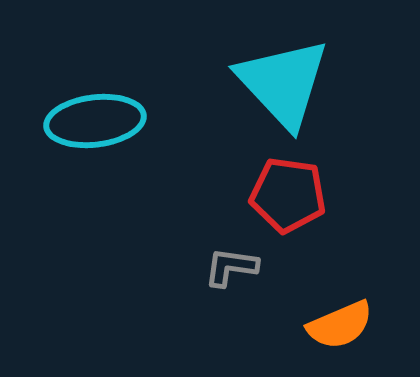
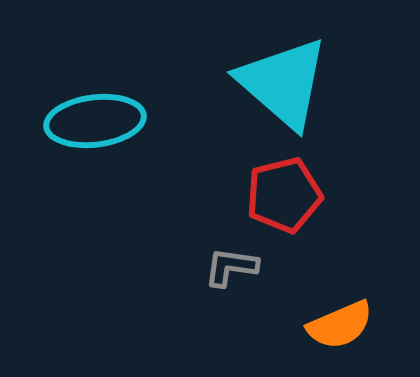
cyan triangle: rotated 6 degrees counterclockwise
red pentagon: moved 4 px left; rotated 22 degrees counterclockwise
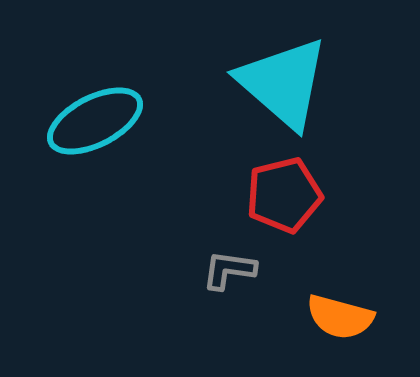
cyan ellipse: rotated 20 degrees counterclockwise
gray L-shape: moved 2 px left, 3 px down
orange semicircle: moved 8 px up; rotated 38 degrees clockwise
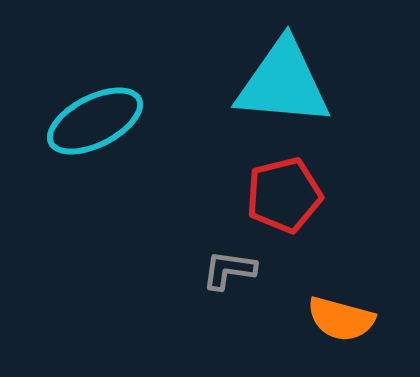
cyan triangle: rotated 36 degrees counterclockwise
orange semicircle: moved 1 px right, 2 px down
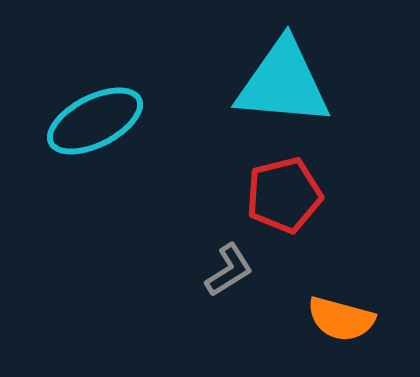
gray L-shape: rotated 140 degrees clockwise
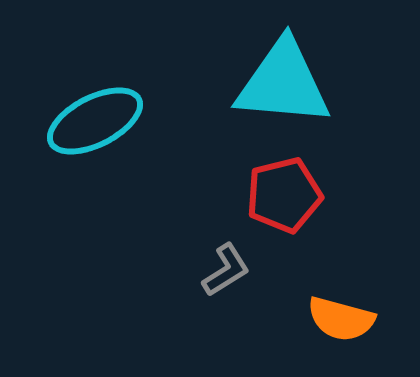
gray L-shape: moved 3 px left
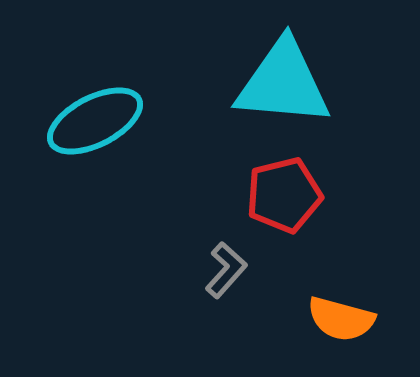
gray L-shape: rotated 16 degrees counterclockwise
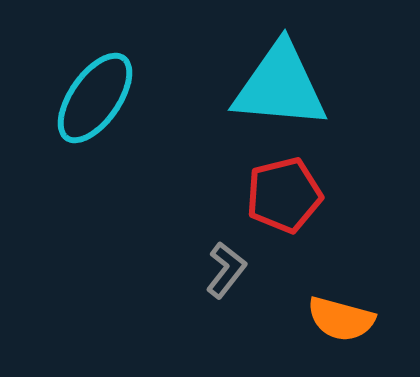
cyan triangle: moved 3 px left, 3 px down
cyan ellipse: moved 23 px up; rotated 28 degrees counterclockwise
gray L-shape: rotated 4 degrees counterclockwise
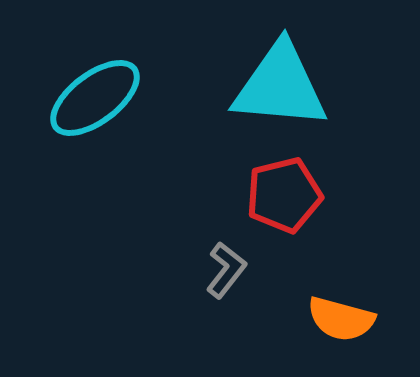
cyan ellipse: rotated 18 degrees clockwise
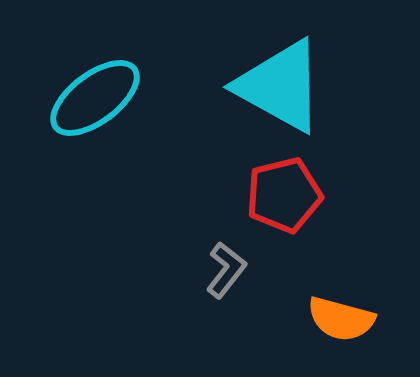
cyan triangle: rotated 24 degrees clockwise
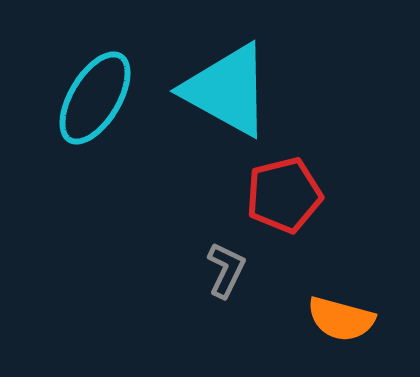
cyan triangle: moved 53 px left, 4 px down
cyan ellipse: rotated 22 degrees counterclockwise
gray L-shape: rotated 12 degrees counterclockwise
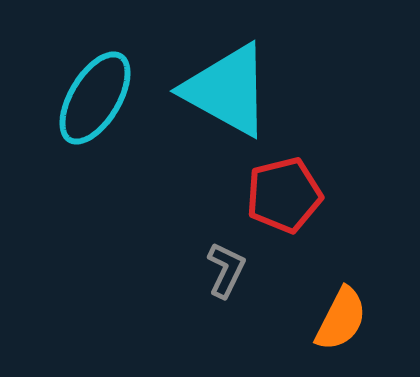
orange semicircle: rotated 78 degrees counterclockwise
